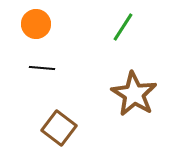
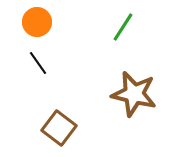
orange circle: moved 1 px right, 2 px up
black line: moved 4 px left, 5 px up; rotated 50 degrees clockwise
brown star: rotated 18 degrees counterclockwise
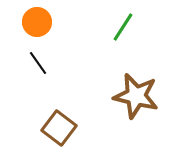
brown star: moved 2 px right, 2 px down
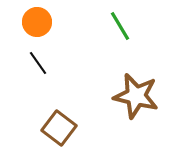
green line: moved 3 px left, 1 px up; rotated 64 degrees counterclockwise
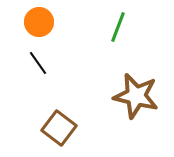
orange circle: moved 2 px right
green line: moved 2 px left, 1 px down; rotated 52 degrees clockwise
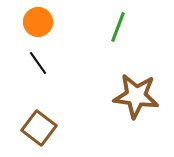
orange circle: moved 1 px left
brown star: rotated 6 degrees counterclockwise
brown square: moved 20 px left
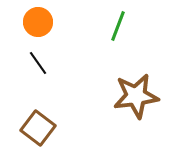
green line: moved 1 px up
brown star: rotated 15 degrees counterclockwise
brown square: moved 1 px left
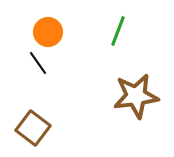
orange circle: moved 10 px right, 10 px down
green line: moved 5 px down
brown square: moved 5 px left
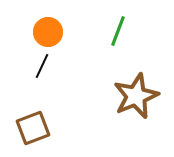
black line: moved 4 px right, 3 px down; rotated 60 degrees clockwise
brown star: rotated 15 degrees counterclockwise
brown square: rotated 32 degrees clockwise
